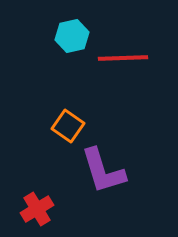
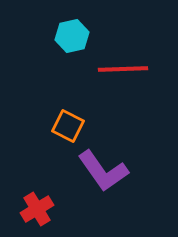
red line: moved 11 px down
orange square: rotated 8 degrees counterclockwise
purple L-shape: rotated 18 degrees counterclockwise
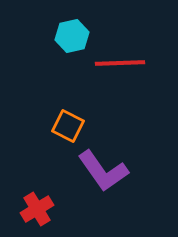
red line: moved 3 px left, 6 px up
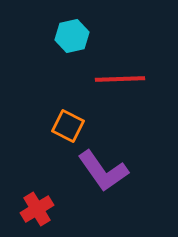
red line: moved 16 px down
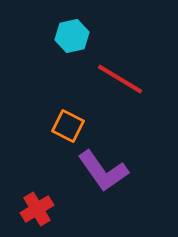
red line: rotated 33 degrees clockwise
